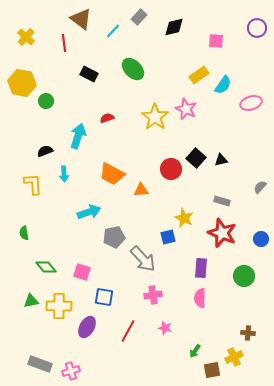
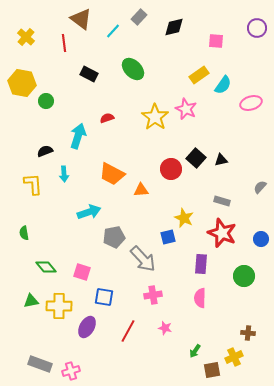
purple rectangle at (201, 268): moved 4 px up
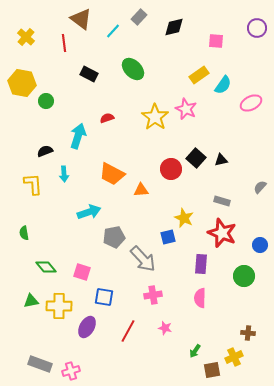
pink ellipse at (251, 103): rotated 10 degrees counterclockwise
blue circle at (261, 239): moved 1 px left, 6 px down
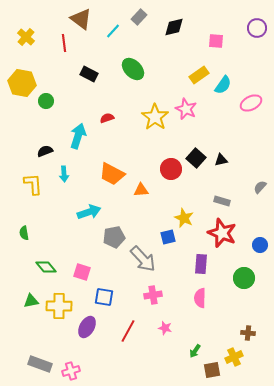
green circle at (244, 276): moved 2 px down
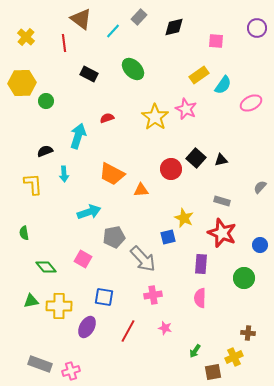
yellow hexagon at (22, 83): rotated 12 degrees counterclockwise
pink square at (82, 272): moved 1 px right, 13 px up; rotated 12 degrees clockwise
brown square at (212, 370): moved 1 px right, 2 px down
